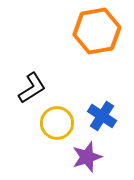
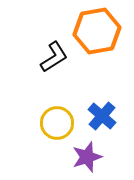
black L-shape: moved 22 px right, 31 px up
blue cross: rotated 8 degrees clockwise
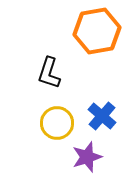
black L-shape: moved 5 px left, 16 px down; rotated 140 degrees clockwise
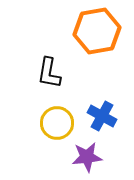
black L-shape: rotated 8 degrees counterclockwise
blue cross: rotated 12 degrees counterclockwise
purple star: rotated 12 degrees clockwise
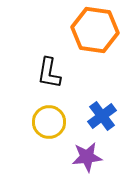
orange hexagon: moved 2 px left, 1 px up; rotated 18 degrees clockwise
blue cross: rotated 24 degrees clockwise
yellow circle: moved 8 px left, 1 px up
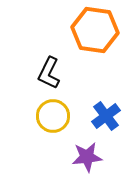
black L-shape: rotated 16 degrees clockwise
blue cross: moved 4 px right
yellow circle: moved 4 px right, 6 px up
